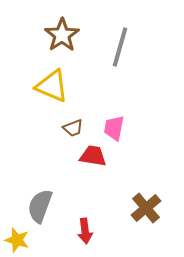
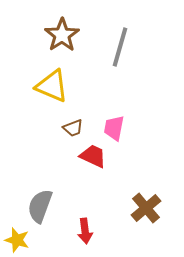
red trapezoid: rotated 16 degrees clockwise
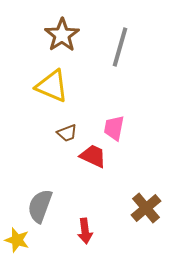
brown trapezoid: moved 6 px left, 5 px down
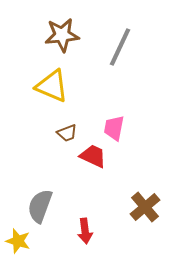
brown star: rotated 28 degrees clockwise
gray line: rotated 9 degrees clockwise
brown cross: moved 1 px left, 1 px up
yellow star: moved 1 px right, 1 px down
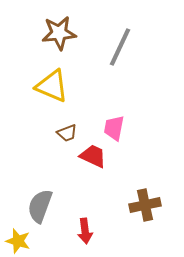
brown star: moved 3 px left, 2 px up
brown cross: moved 2 px up; rotated 28 degrees clockwise
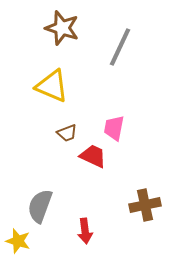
brown star: moved 3 px right, 5 px up; rotated 24 degrees clockwise
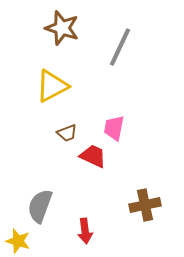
yellow triangle: rotated 51 degrees counterclockwise
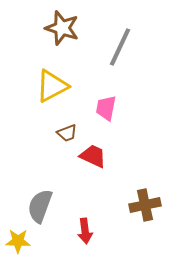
pink trapezoid: moved 8 px left, 20 px up
yellow star: rotated 15 degrees counterclockwise
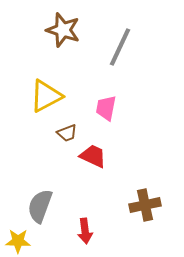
brown star: moved 1 px right, 2 px down
yellow triangle: moved 6 px left, 10 px down
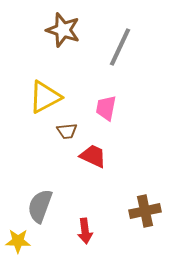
yellow triangle: moved 1 px left, 1 px down
brown trapezoid: moved 2 px up; rotated 15 degrees clockwise
brown cross: moved 6 px down
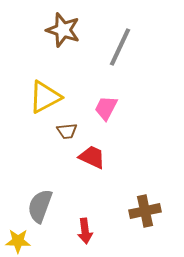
pink trapezoid: rotated 16 degrees clockwise
red trapezoid: moved 1 px left, 1 px down
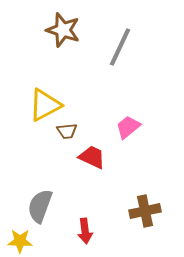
yellow triangle: moved 8 px down
pink trapezoid: moved 22 px right, 19 px down; rotated 24 degrees clockwise
yellow star: moved 2 px right
